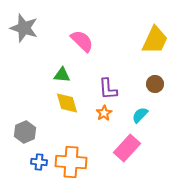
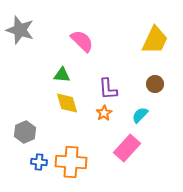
gray star: moved 4 px left, 2 px down
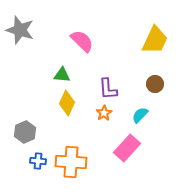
yellow diamond: rotated 40 degrees clockwise
blue cross: moved 1 px left, 1 px up
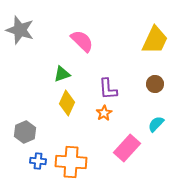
green triangle: moved 1 px up; rotated 24 degrees counterclockwise
cyan semicircle: moved 16 px right, 9 px down
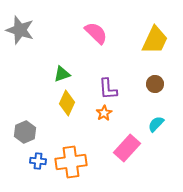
pink semicircle: moved 14 px right, 8 px up
orange cross: rotated 12 degrees counterclockwise
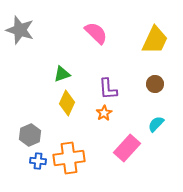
gray hexagon: moved 5 px right, 3 px down
orange cross: moved 2 px left, 4 px up
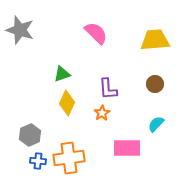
yellow trapezoid: rotated 120 degrees counterclockwise
orange star: moved 2 px left
pink rectangle: rotated 48 degrees clockwise
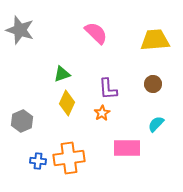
brown circle: moved 2 px left
gray hexagon: moved 8 px left, 14 px up
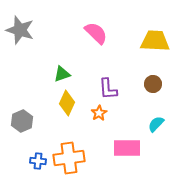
yellow trapezoid: moved 1 px down; rotated 8 degrees clockwise
orange star: moved 3 px left
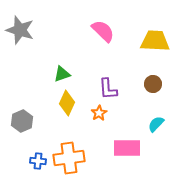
pink semicircle: moved 7 px right, 2 px up
